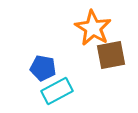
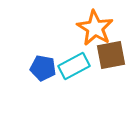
orange star: moved 2 px right
cyan rectangle: moved 17 px right, 25 px up
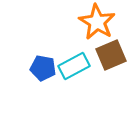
orange star: moved 2 px right, 6 px up
brown square: rotated 12 degrees counterclockwise
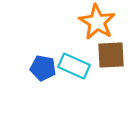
brown square: rotated 20 degrees clockwise
cyan rectangle: rotated 52 degrees clockwise
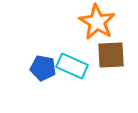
cyan rectangle: moved 2 px left
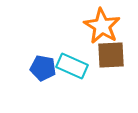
orange star: moved 5 px right, 4 px down
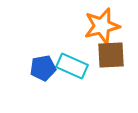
orange star: rotated 27 degrees clockwise
blue pentagon: rotated 20 degrees counterclockwise
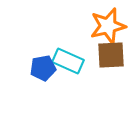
orange star: moved 6 px right
cyan rectangle: moved 4 px left, 5 px up
